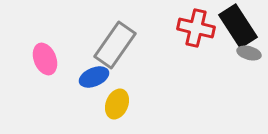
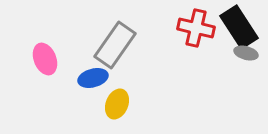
black rectangle: moved 1 px right, 1 px down
gray ellipse: moved 3 px left
blue ellipse: moved 1 px left, 1 px down; rotated 8 degrees clockwise
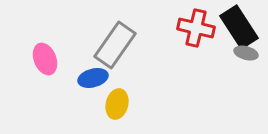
yellow ellipse: rotated 8 degrees counterclockwise
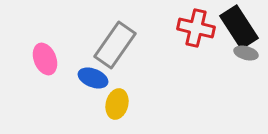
blue ellipse: rotated 36 degrees clockwise
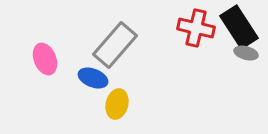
gray rectangle: rotated 6 degrees clockwise
